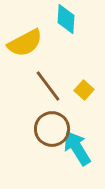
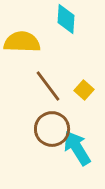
yellow semicircle: moved 3 px left, 1 px up; rotated 150 degrees counterclockwise
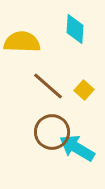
cyan diamond: moved 9 px right, 10 px down
brown line: rotated 12 degrees counterclockwise
brown circle: moved 3 px down
cyan arrow: rotated 27 degrees counterclockwise
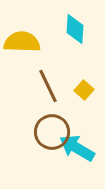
brown line: rotated 24 degrees clockwise
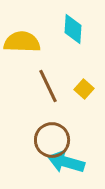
cyan diamond: moved 2 px left
yellow square: moved 1 px up
brown circle: moved 8 px down
cyan arrow: moved 11 px left, 14 px down; rotated 15 degrees counterclockwise
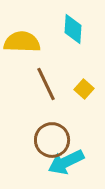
brown line: moved 2 px left, 2 px up
cyan arrow: rotated 42 degrees counterclockwise
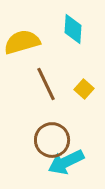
yellow semicircle: rotated 18 degrees counterclockwise
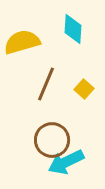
brown line: rotated 48 degrees clockwise
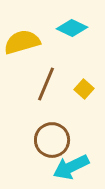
cyan diamond: moved 1 px left, 1 px up; rotated 68 degrees counterclockwise
cyan arrow: moved 5 px right, 5 px down
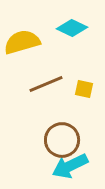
brown line: rotated 44 degrees clockwise
yellow square: rotated 30 degrees counterclockwise
brown circle: moved 10 px right
cyan arrow: moved 1 px left, 1 px up
